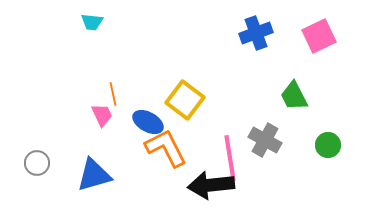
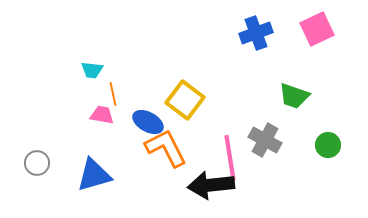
cyan trapezoid: moved 48 px down
pink square: moved 2 px left, 7 px up
green trapezoid: rotated 44 degrees counterclockwise
pink trapezoid: rotated 55 degrees counterclockwise
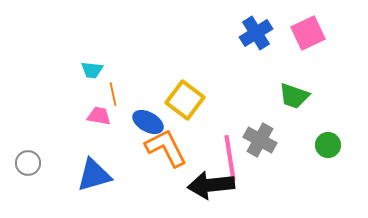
pink square: moved 9 px left, 4 px down
blue cross: rotated 12 degrees counterclockwise
pink trapezoid: moved 3 px left, 1 px down
gray cross: moved 5 px left
gray circle: moved 9 px left
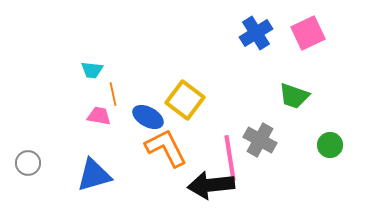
blue ellipse: moved 5 px up
green circle: moved 2 px right
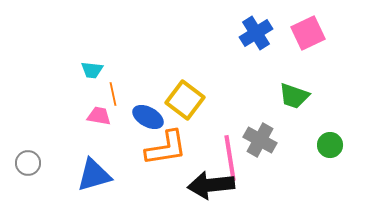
orange L-shape: rotated 108 degrees clockwise
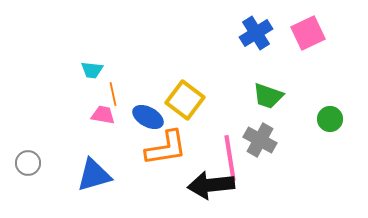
green trapezoid: moved 26 px left
pink trapezoid: moved 4 px right, 1 px up
green circle: moved 26 px up
